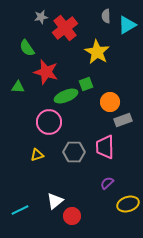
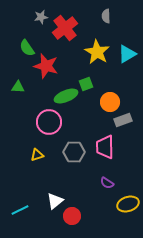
cyan triangle: moved 29 px down
red star: moved 6 px up
purple semicircle: rotated 104 degrees counterclockwise
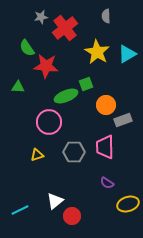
red star: rotated 10 degrees counterclockwise
orange circle: moved 4 px left, 3 px down
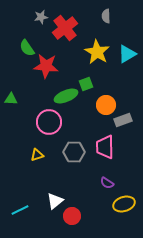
green triangle: moved 7 px left, 12 px down
yellow ellipse: moved 4 px left
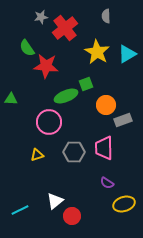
pink trapezoid: moved 1 px left, 1 px down
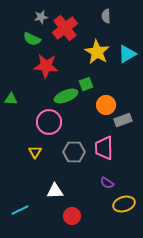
green semicircle: moved 5 px right, 9 px up; rotated 30 degrees counterclockwise
yellow triangle: moved 2 px left, 3 px up; rotated 40 degrees counterclockwise
white triangle: moved 10 px up; rotated 36 degrees clockwise
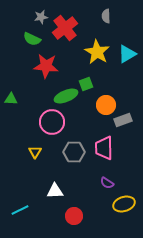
pink circle: moved 3 px right
red circle: moved 2 px right
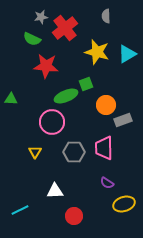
yellow star: rotated 15 degrees counterclockwise
